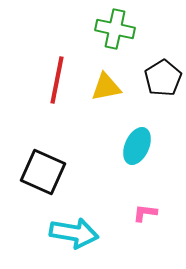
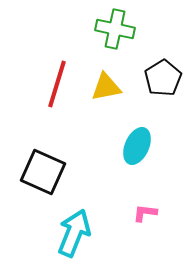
red line: moved 4 px down; rotated 6 degrees clockwise
cyan arrow: rotated 78 degrees counterclockwise
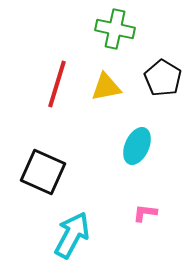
black pentagon: rotated 9 degrees counterclockwise
cyan arrow: moved 2 px left, 2 px down; rotated 6 degrees clockwise
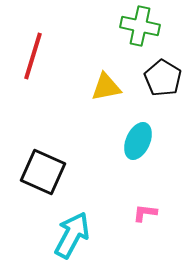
green cross: moved 25 px right, 3 px up
red line: moved 24 px left, 28 px up
cyan ellipse: moved 1 px right, 5 px up
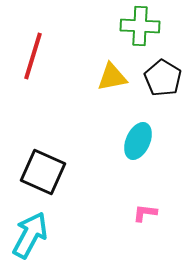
green cross: rotated 9 degrees counterclockwise
yellow triangle: moved 6 px right, 10 px up
cyan arrow: moved 42 px left
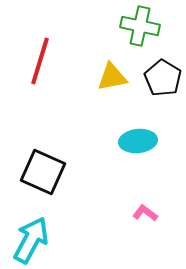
green cross: rotated 9 degrees clockwise
red line: moved 7 px right, 5 px down
cyan ellipse: rotated 60 degrees clockwise
pink L-shape: rotated 30 degrees clockwise
cyan arrow: moved 1 px right, 5 px down
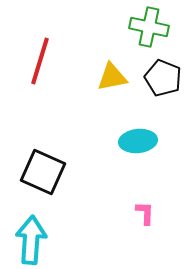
green cross: moved 9 px right, 1 px down
black pentagon: rotated 9 degrees counterclockwise
pink L-shape: rotated 55 degrees clockwise
cyan arrow: rotated 24 degrees counterclockwise
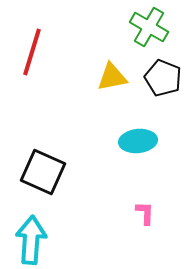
green cross: rotated 18 degrees clockwise
red line: moved 8 px left, 9 px up
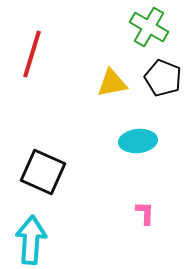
red line: moved 2 px down
yellow triangle: moved 6 px down
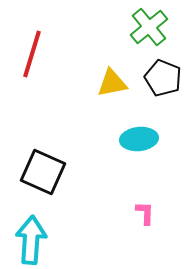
green cross: rotated 21 degrees clockwise
cyan ellipse: moved 1 px right, 2 px up
